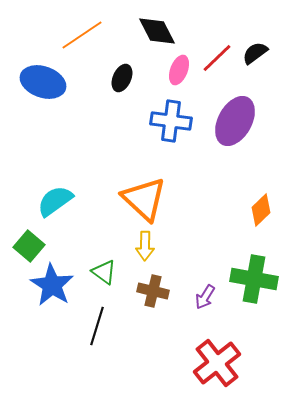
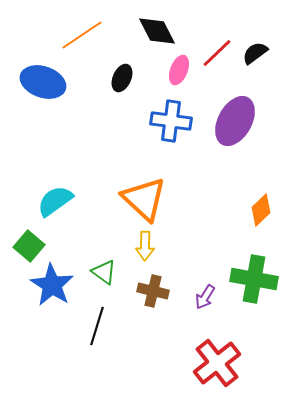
red line: moved 5 px up
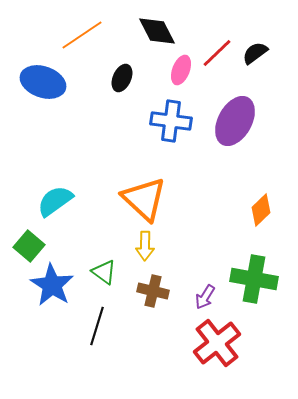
pink ellipse: moved 2 px right
red cross: moved 20 px up
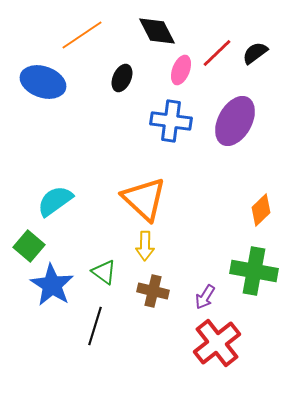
green cross: moved 8 px up
black line: moved 2 px left
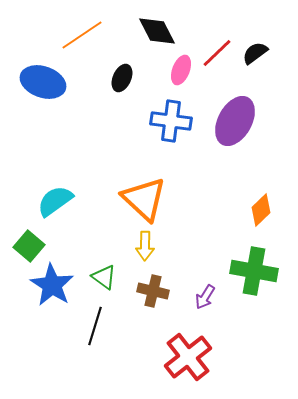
green triangle: moved 5 px down
red cross: moved 29 px left, 14 px down
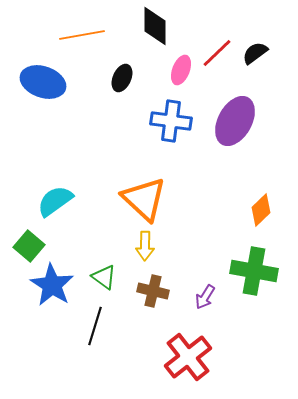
black diamond: moved 2 px left, 5 px up; rotated 27 degrees clockwise
orange line: rotated 24 degrees clockwise
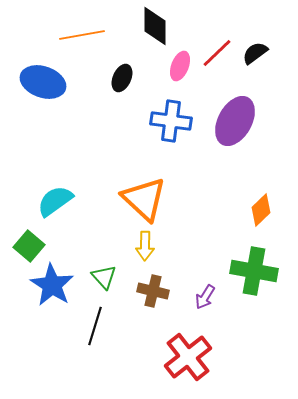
pink ellipse: moved 1 px left, 4 px up
green triangle: rotated 12 degrees clockwise
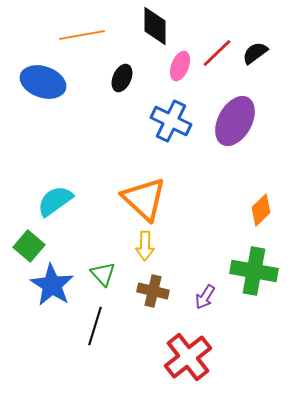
blue cross: rotated 18 degrees clockwise
green triangle: moved 1 px left, 3 px up
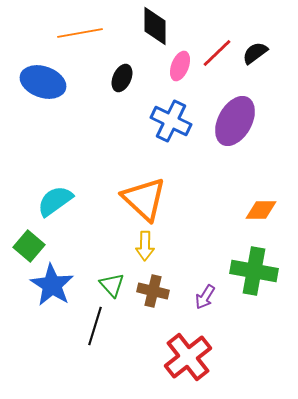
orange line: moved 2 px left, 2 px up
orange diamond: rotated 44 degrees clockwise
green triangle: moved 9 px right, 11 px down
